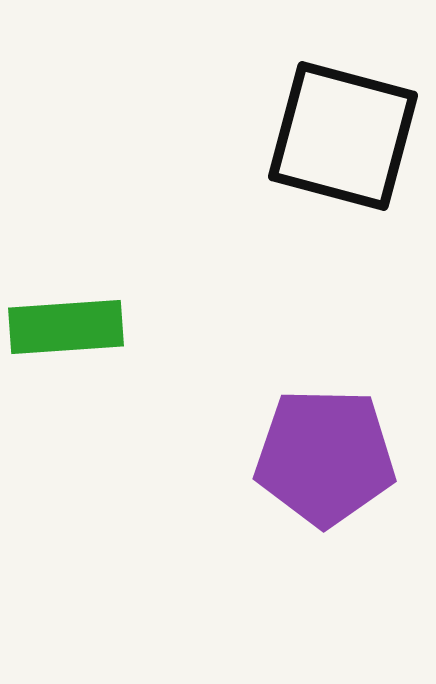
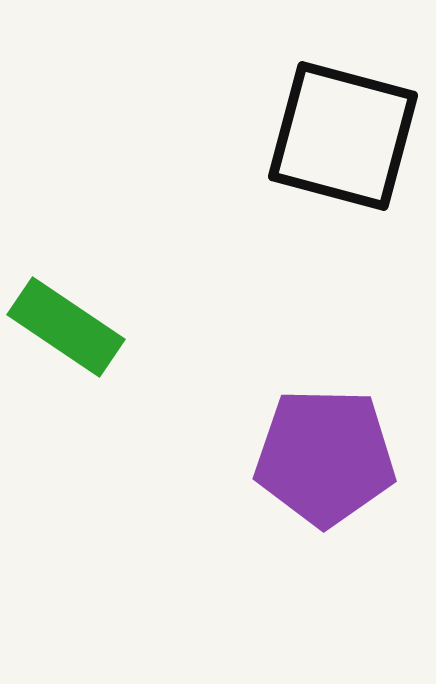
green rectangle: rotated 38 degrees clockwise
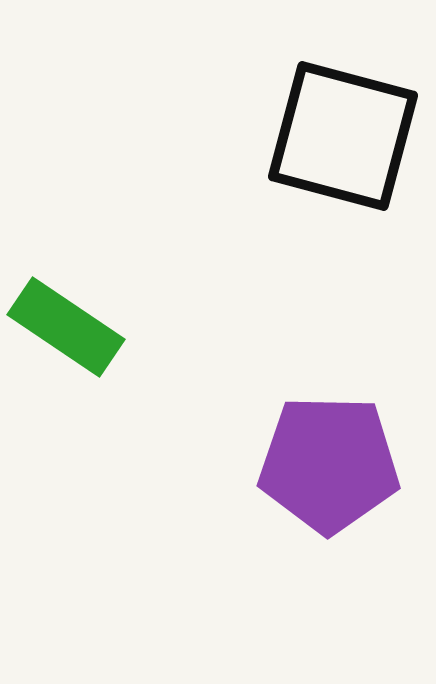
purple pentagon: moved 4 px right, 7 px down
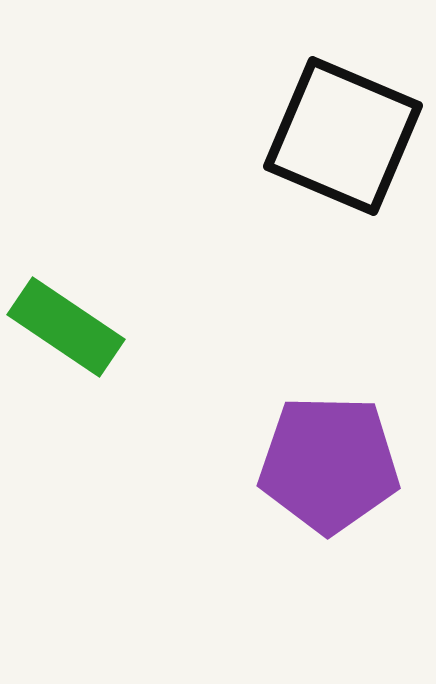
black square: rotated 8 degrees clockwise
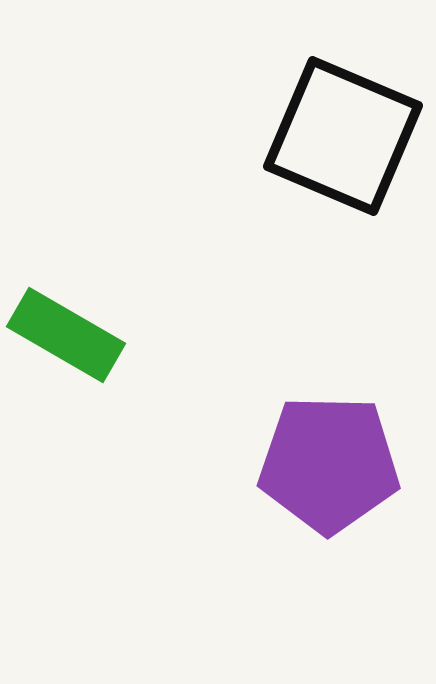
green rectangle: moved 8 px down; rotated 4 degrees counterclockwise
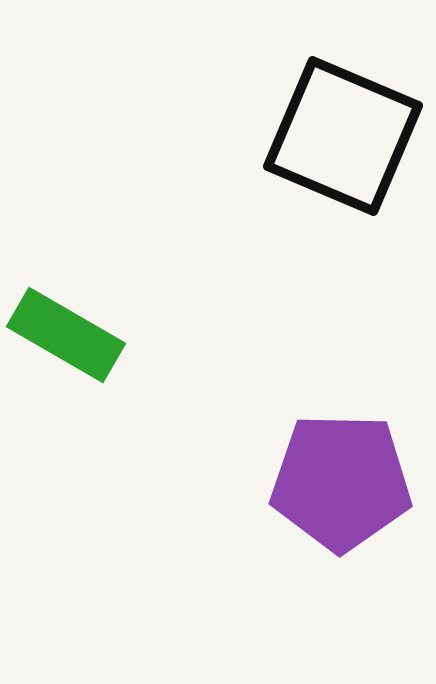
purple pentagon: moved 12 px right, 18 px down
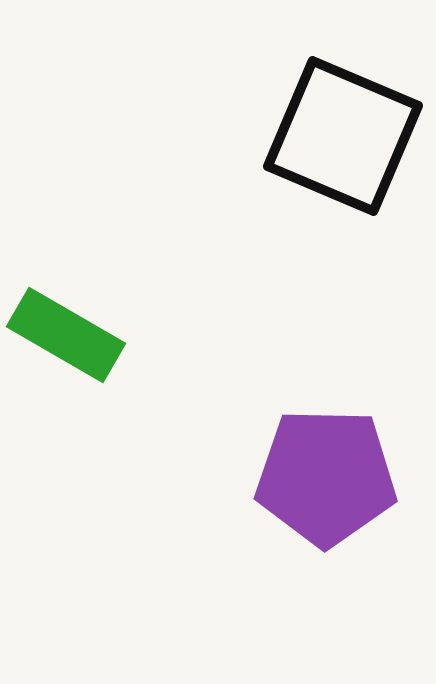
purple pentagon: moved 15 px left, 5 px up
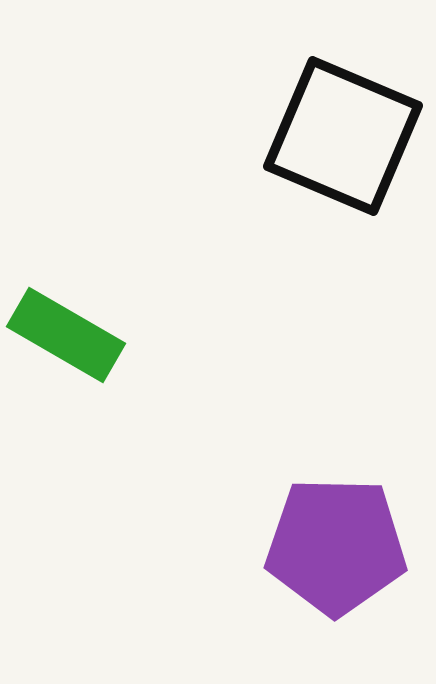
purple pentagon: moved 10 px right, 69 px down
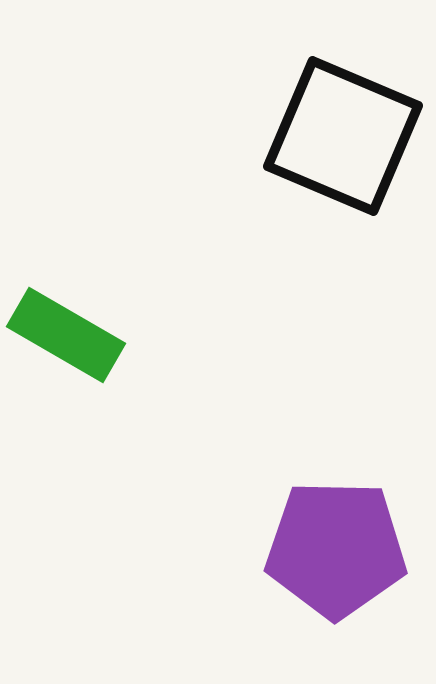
purple pentagon: moved 3 px down
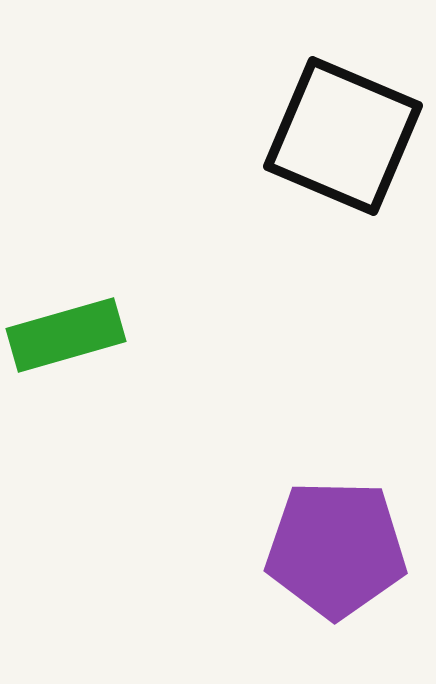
green rectangle: rotated 46 degrees counterclockwise
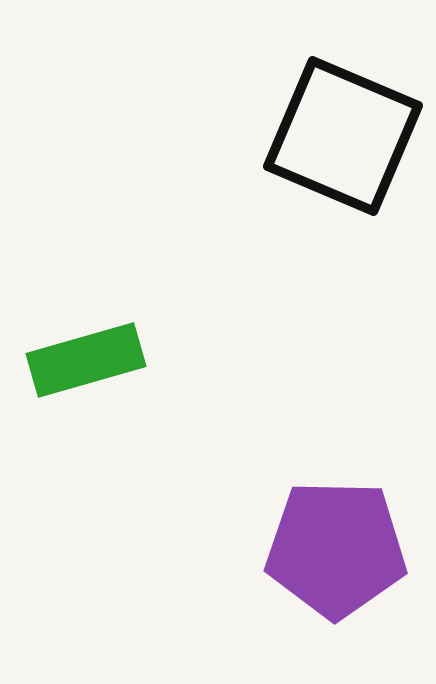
green rectangle: moved 20 px right, 25 px down
